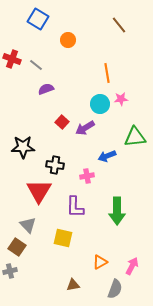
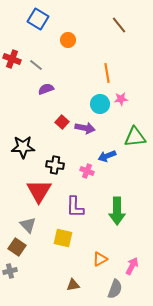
purple arrow: rotated 138 degrees counterclockwise
pink cross: moved 5 px up; rotated 32 degrees clockwise
orange triangle: moved 3 px up
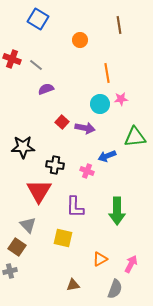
brown line: rotated 30 degrees clockwise
orange circle: moved 12 px right
pink arrow: moved 1 px left, 2 px up
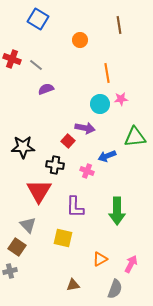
red square: moved 6 px right, 19 px down
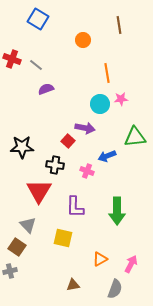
orange circle: moved 3 px right
black star: moved 1 px left
